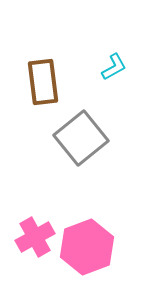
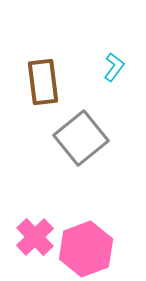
cyan L-shape: rotated 24 degrees counterclockwise
pink cross: rotated 15 degrees counterclockwise
pink hexagon: moved 1 px left, 2 px down
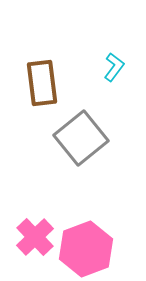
brown rectangle: moved 1 px left, 1 px down
